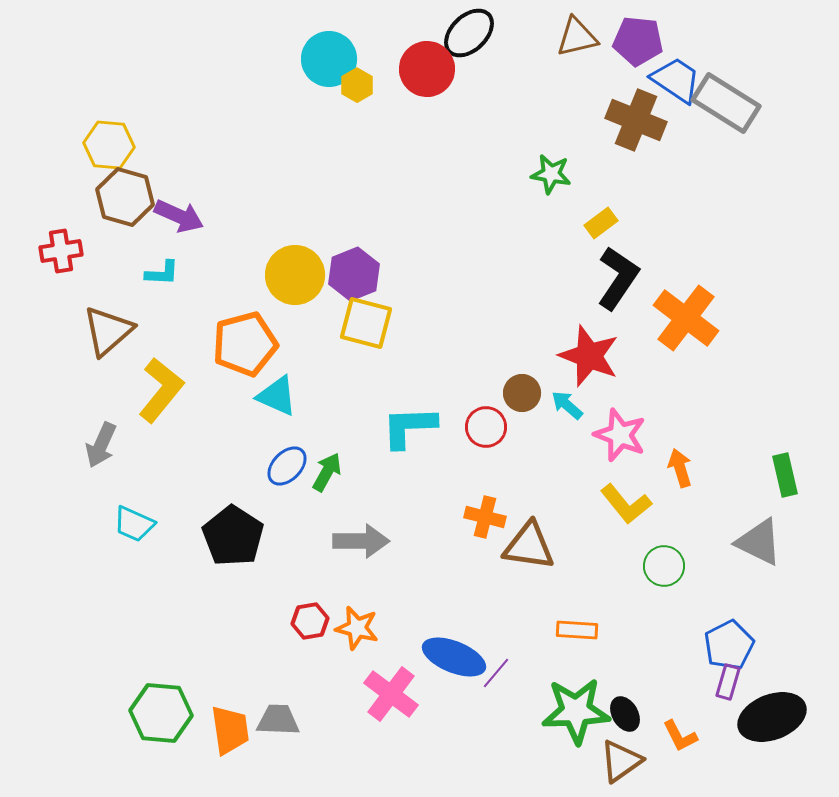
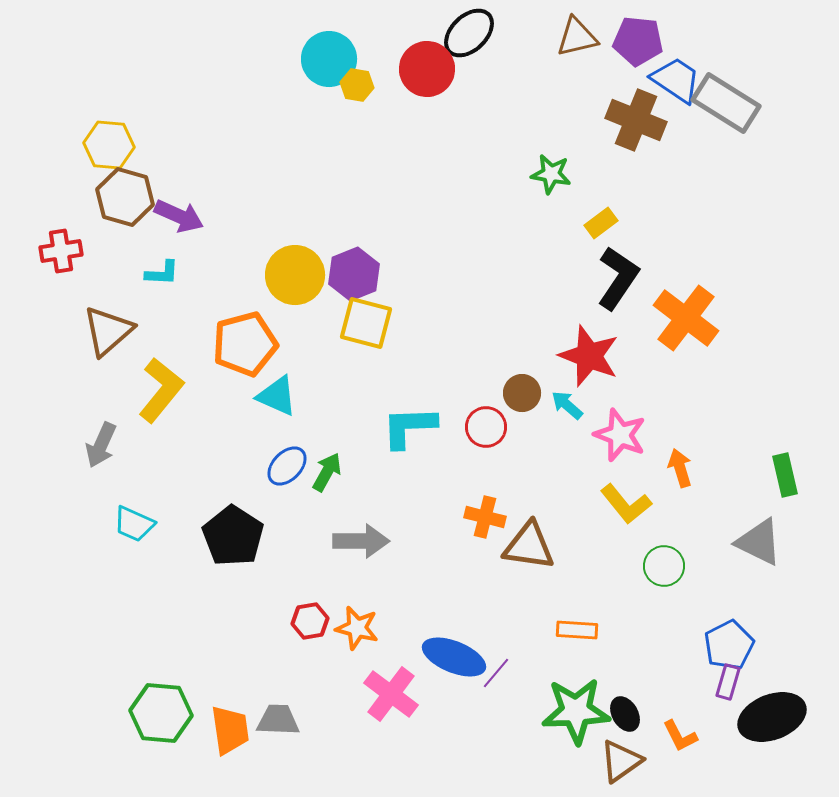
yellow hexagon at (357, 85): rotated 20 degrees counterclockwise
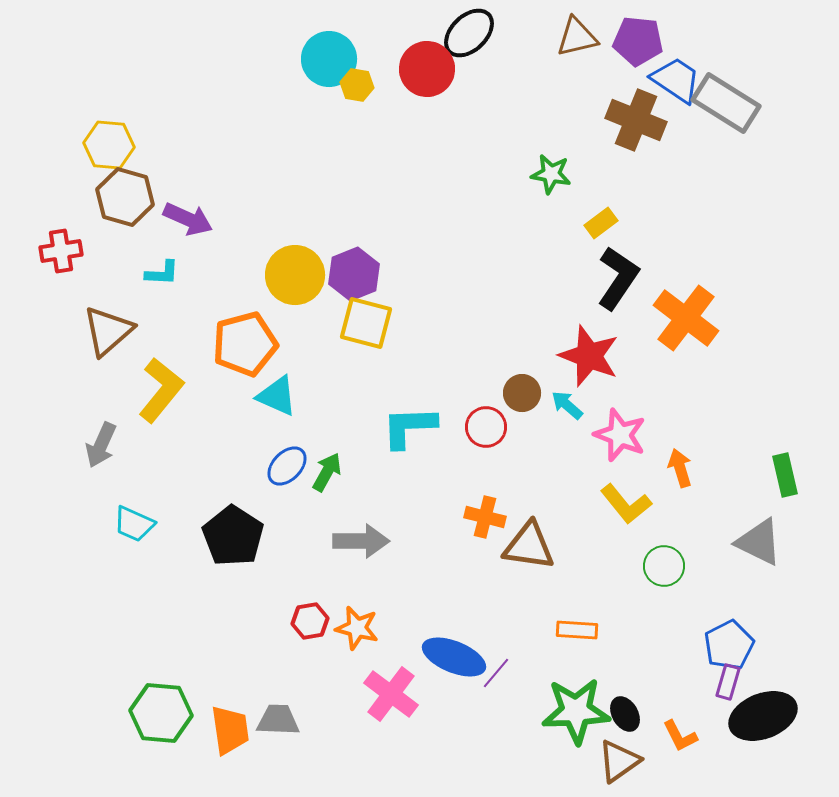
purple arrow at (179, 216): moved 9 px right, 3 px down
black ellipse at (772, 717): moved 9 px left, 1 px up
brown triangle at (621, 761): moved 2 px left
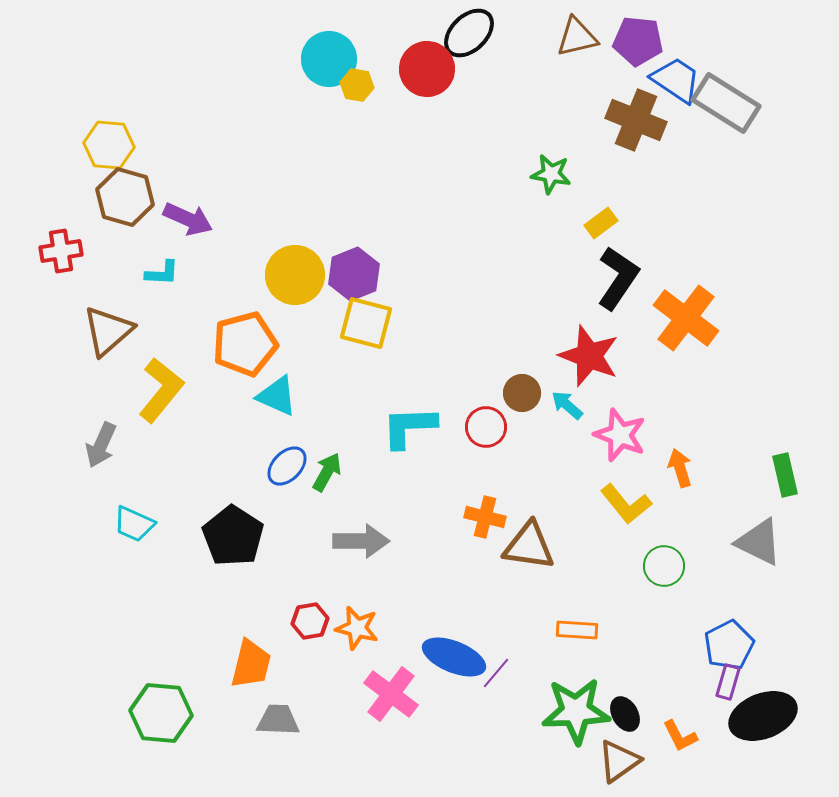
orange trapezoid at (230, 730): moved 21 px right, 66 px up; rotated 22 degrees clockwise
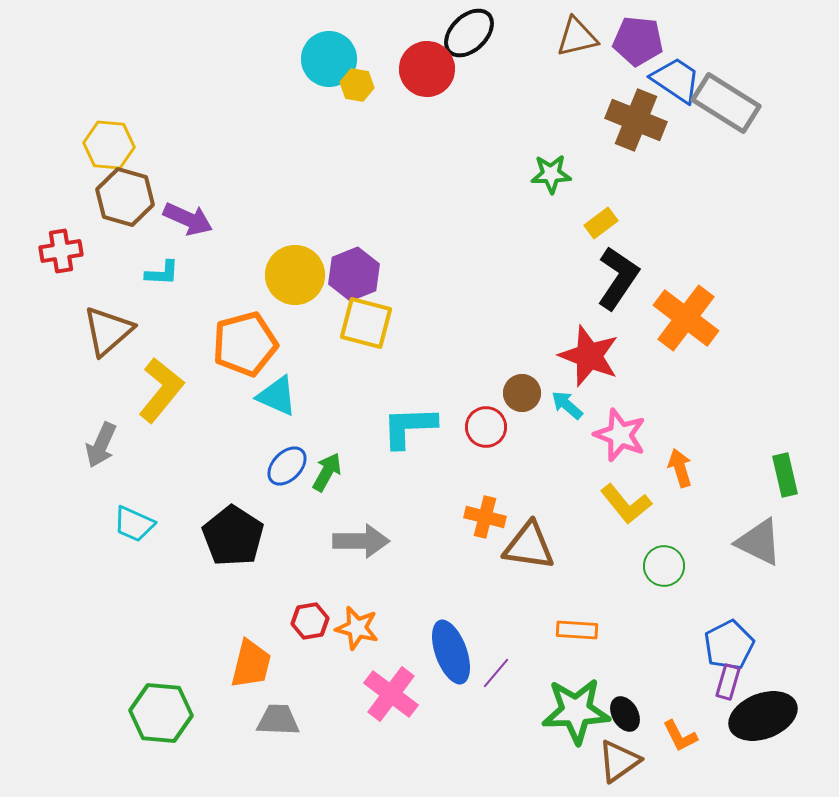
green star at (551, 174): rotated 12 degrees counterclockwise
blue ellipse at (454, 657): moved 3 px left, 5 px up; rotated 48 degrees clockwise
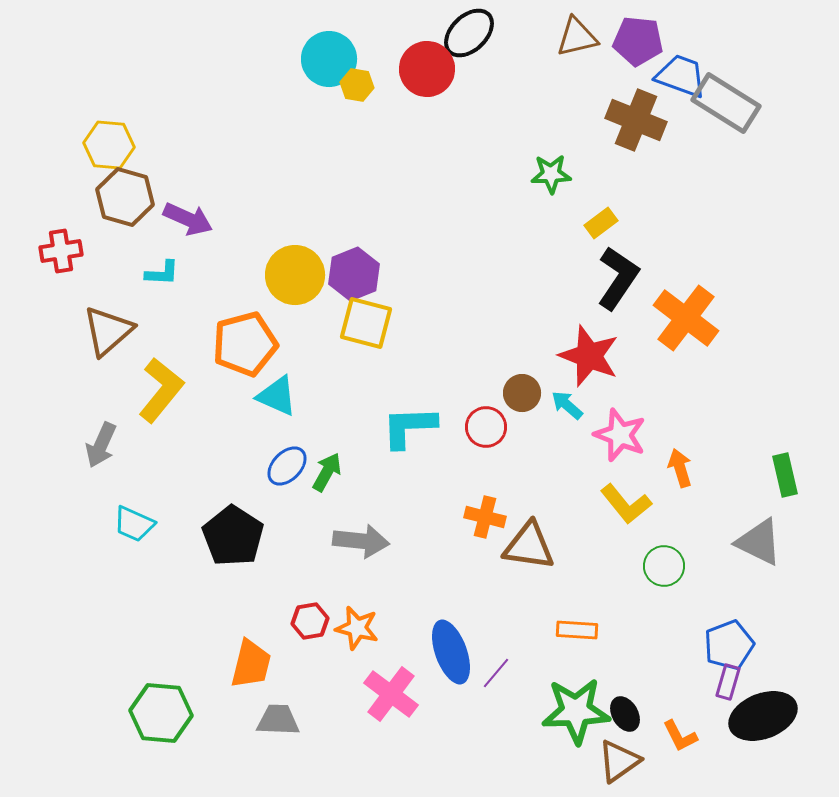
blue trapezoid at (676, 80): moved 5 px right, 4 px up; rotated 14 degrees counterclockwise
gray arrow at (361, 541): rotated 6 degrees clockwise
blue pentagon at (729, 645): rotated 6 degrees clockwise
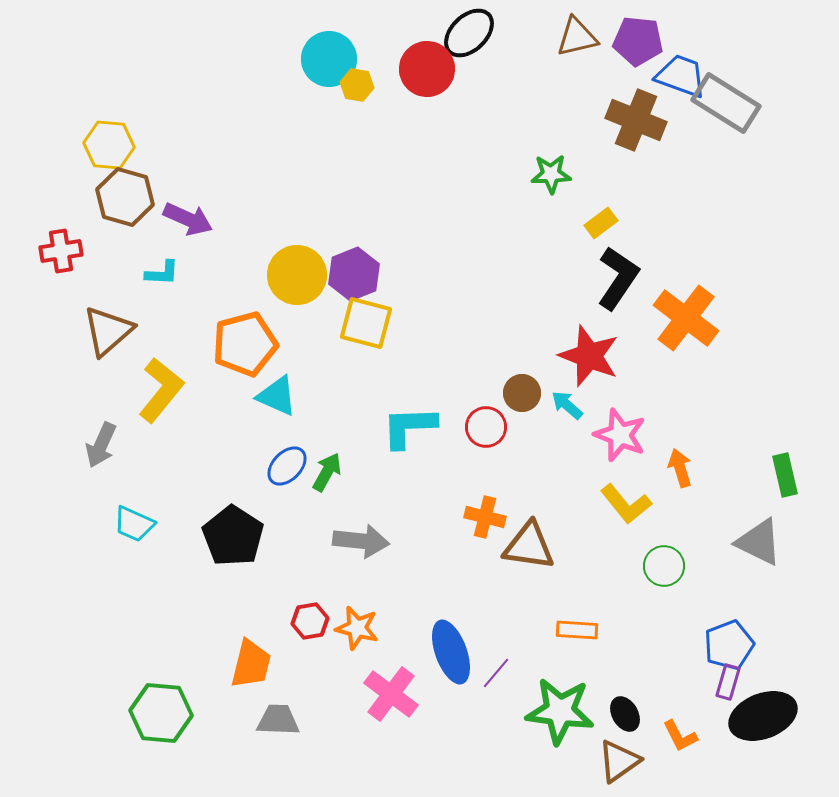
yellow circle at (295, 275): moved 2 px right
green star at (576, 711): moved 16 px left; rotated 10 degrees clockwise
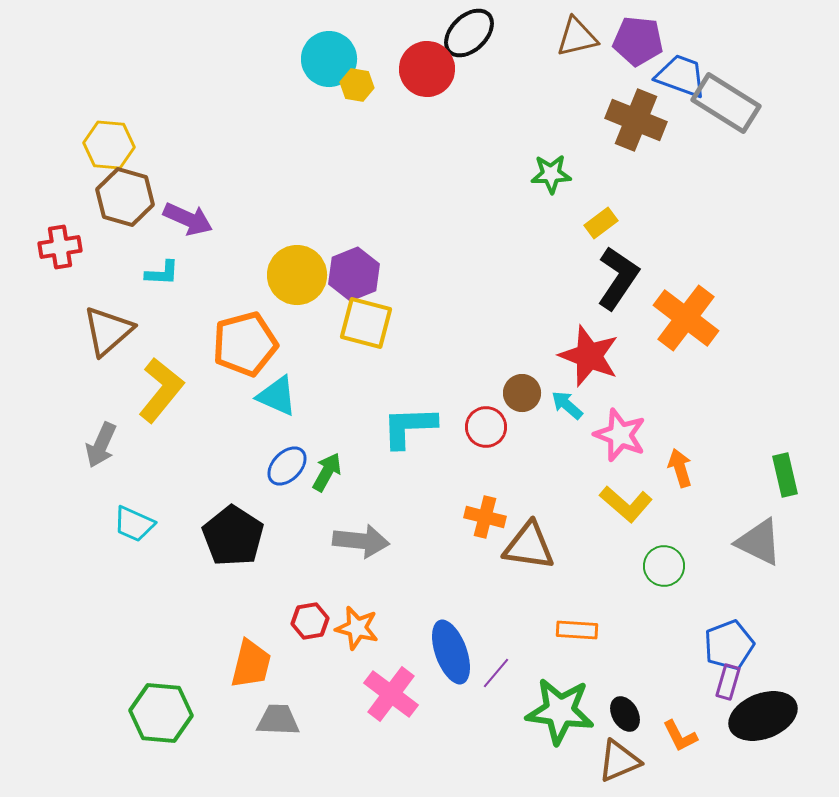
red cross at (61, 251): moved 1 px left, 4 px up
yellow L-shape at (626, 504): rotated 10 degrees counterclockwise
brown triangle at (619, 761): rotated 12 degrees clockwise
